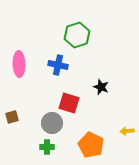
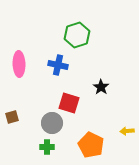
black star: rotated 14 degrees clockwise
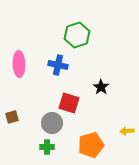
orange pentagon: rotated 30 degrees clockwise
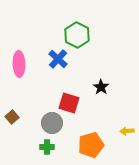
green hexagon: rotated 15 degrees counterclockwise
blue cross: moved 6 px up; rotated 30 degrees clockwise
brown square: rotated 24 degrees counterclockwise
